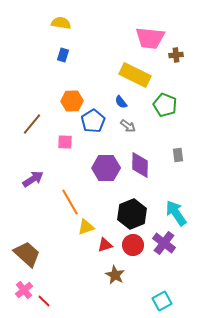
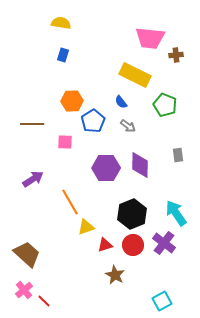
brown line: rotated 50 degrees clockwise
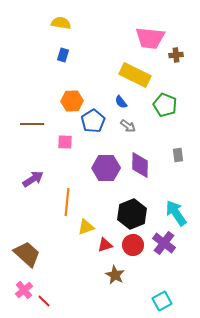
orange line: moved 3 px left; rotated 36 degrees clockwise
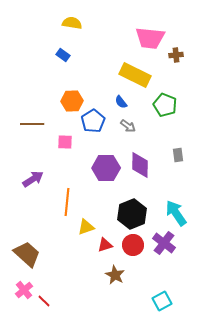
yellow semicircle: moved 11 px right
blue rectangle: rotated 72 degrees counterclockwise
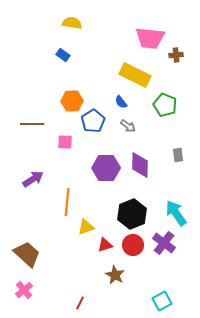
red line: moved 36 px right, 2 px down; rotated 72 degrees clockwise
